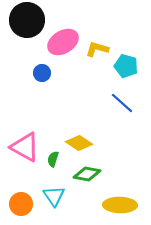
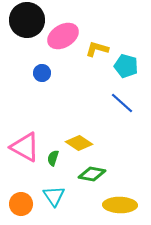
pink ellipse: moved 6 px up
green semicircle: moved 1 px up
green diamond: moved 5 px right
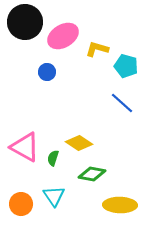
black circle: moved 2 px left, 2 px down
blue circle: moved 5 px right, 1 px up
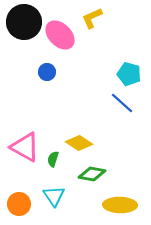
black circle: moved 1 px left
pink ellipse: moved 3 px left, 1 px up; rotated 76 degrees clockwise
yellow L-shape: moved 5 px left, 31 px up; rotated 40 degrees counterclockwise
cyan pentagon: moved 3 px right, 8 px down
green semicircle: moved 1 px down
orange circle: moved 2 px left
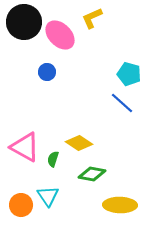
cyan triangle: moved 6 px left
orange circle: moved 2 px right, 1 px down
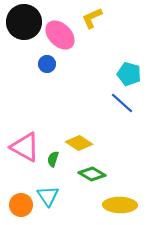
blue circle: moved 8 px up
green diamond: rotated 20 degrees clockwise
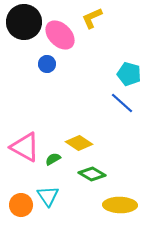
green semicircle: rotated 42 degrees clockwise
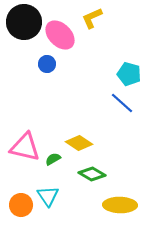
pink triangle: rotated 16 degrees counterclockwise
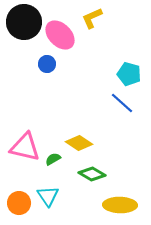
orange circle: moved 2 px left, 2 px up
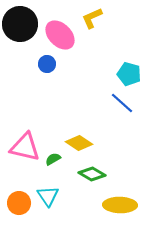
black circle: moved 4 px left, 2 px down
